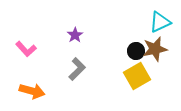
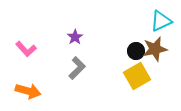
cyan triangle: moved 1 px right, 1 px up
purple star: moved 2 px down
gray L-shape: moved 1 px up
orange arrow: moved 4 px left
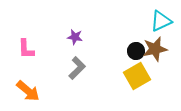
purple star: rotated 28 degrees counterclockwise
pink L-shape: rotated 40 degrees clockwise
orange arrow: rotated 25 degrees clockwise
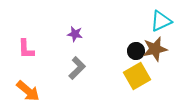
purple star: moved 3 px up
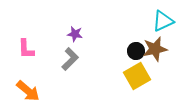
cyan triangle: moved 2 px right
gray L-shape: moved 7 px left, 9 px up
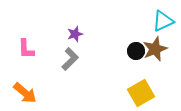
purple star: rotated 28 degrees counterclockwise
brown star: rotated 10 degrees counterclockwise
yellow square: moved 4 px right, 17 px down
orange arrow: moved 3 px left, 2 px down
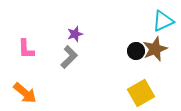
gray L-shape: moved 1 px left, 2 px up
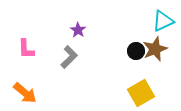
purple star: moved 3 px right, 4 px up; rotated 21 degrees counterclockwise
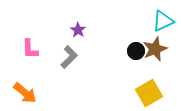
pink L-shape: moved 4 px right
yellow square: moved 8 px right
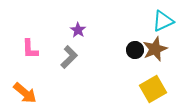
black circle: moved 1 px left, 1 px up
yellow square: moved 4 px right, 4 px up
